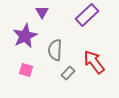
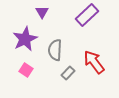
purple star: moved 3 px down
pink square: rotated 16 degrees clockwise
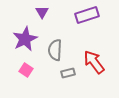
purple rectangle: rotated 25 degrees clockwise
gray rectangle: rotated 32 degrees clockwise
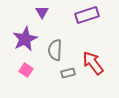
red arrow: moved 1 px left, 1 px down
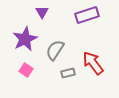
gray semicircle: rotated 30 degrees clockwise
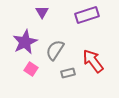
purple star: moved 3 px down
red arrow: moved 2 px up
pink square: moved 5 px right, 1 px up
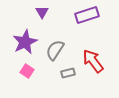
pink square: moved 4 px left, 2 px down
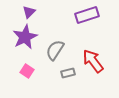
purple triangle: moved 13 px left; rotated 16 degrees clockwise
purple star: moved 5 px up
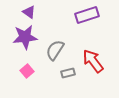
purple triangle: rotated 40 degrees counterclockwise
purple star: rotated 20 degrees clockwise
pink square: rotated 16 degrees clockwise
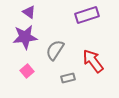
gray rectangle: moved 5 px down
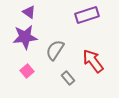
gray rectangle: rotated 64 degrees clockwise
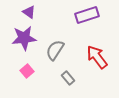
purple star: moved 1 px left, 1 px down
red arrow: moved 4 px right, 4 px up
